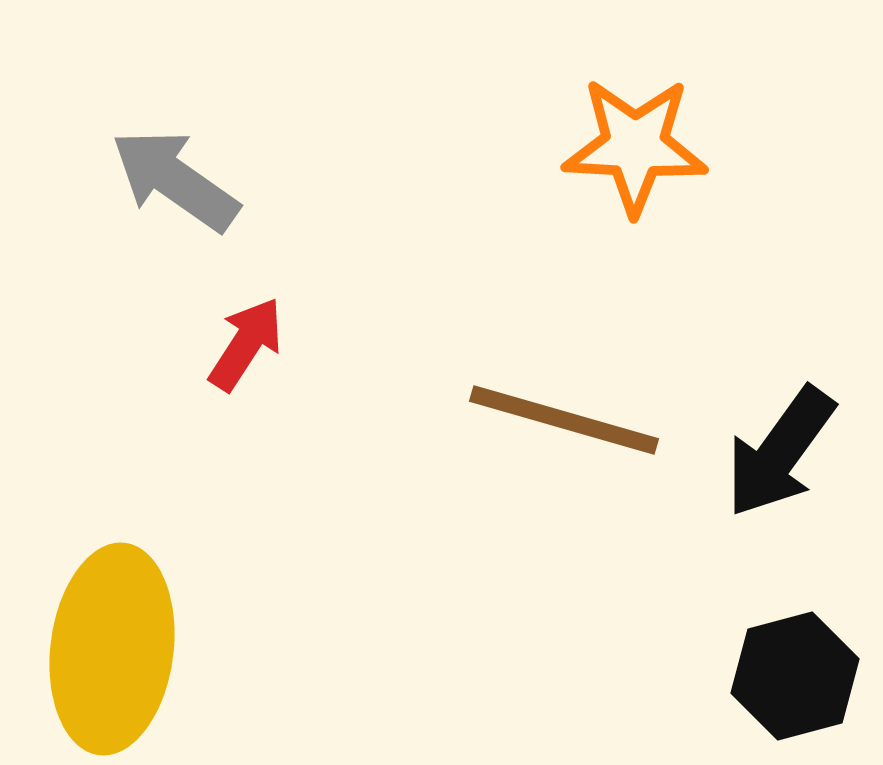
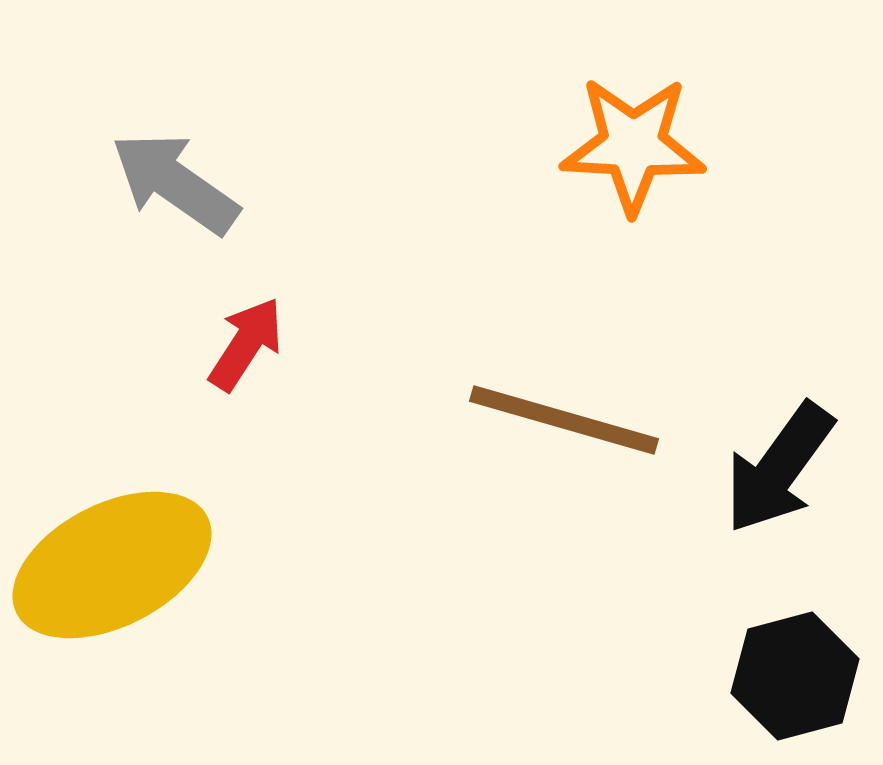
orange star: moved 2 px left, 1 px up
gray arrow: moved 3 px down
black arrow: moved 1 px left, 16 px down
yellow ellipse: moved 84 px up; rotated 56 degrees clockwise
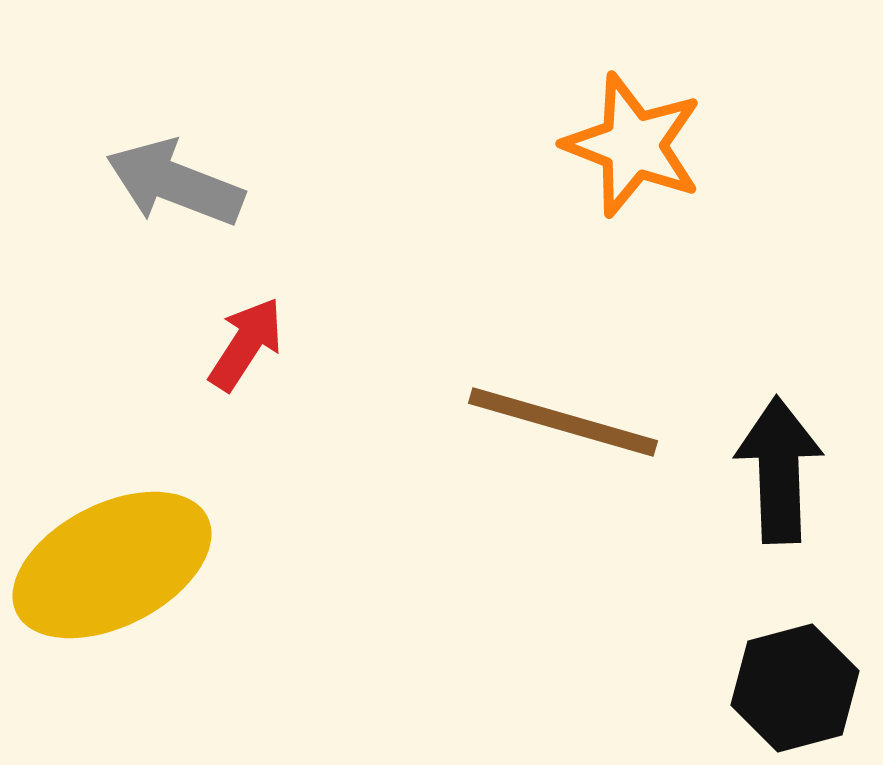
orange star: rotated 18 degrees clockwise
gray arrow: rotated 14 degrees counterclockwise
brown line: moved 1 px left, 2 px down
black arrow: moved 2 px down; rotated 142 degrees clockwise
black hexagon: moved 12 px down
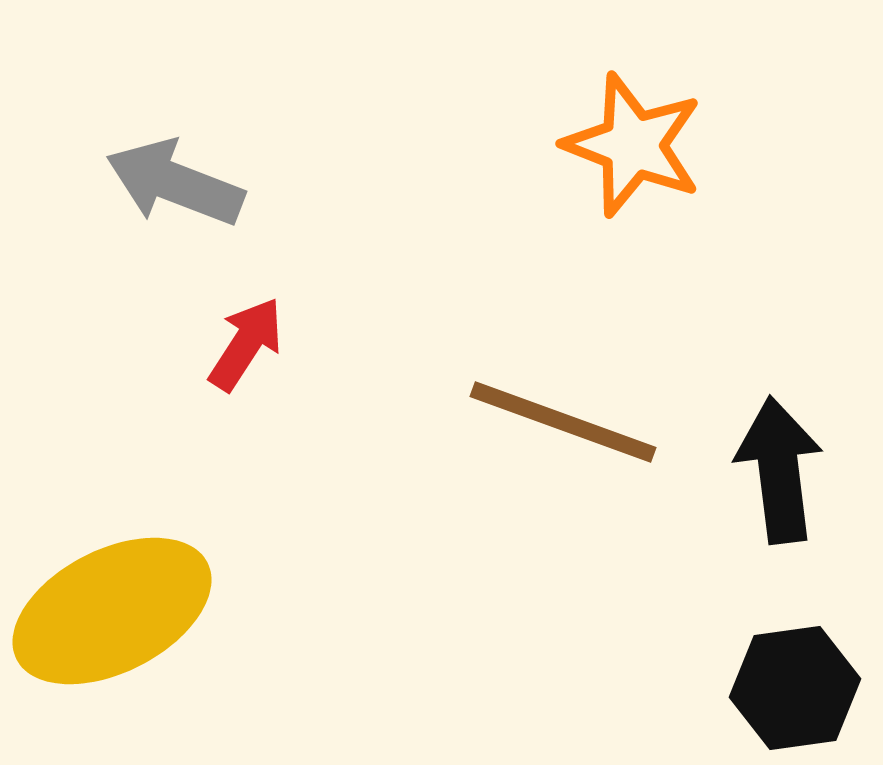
brown line: rotated 4 degrees clockwise
black arrow: rotated 5 degrees counterclockwise
yellow ellipse: moved 46 px down
black hexagon: rotated 7 degrees clockwise
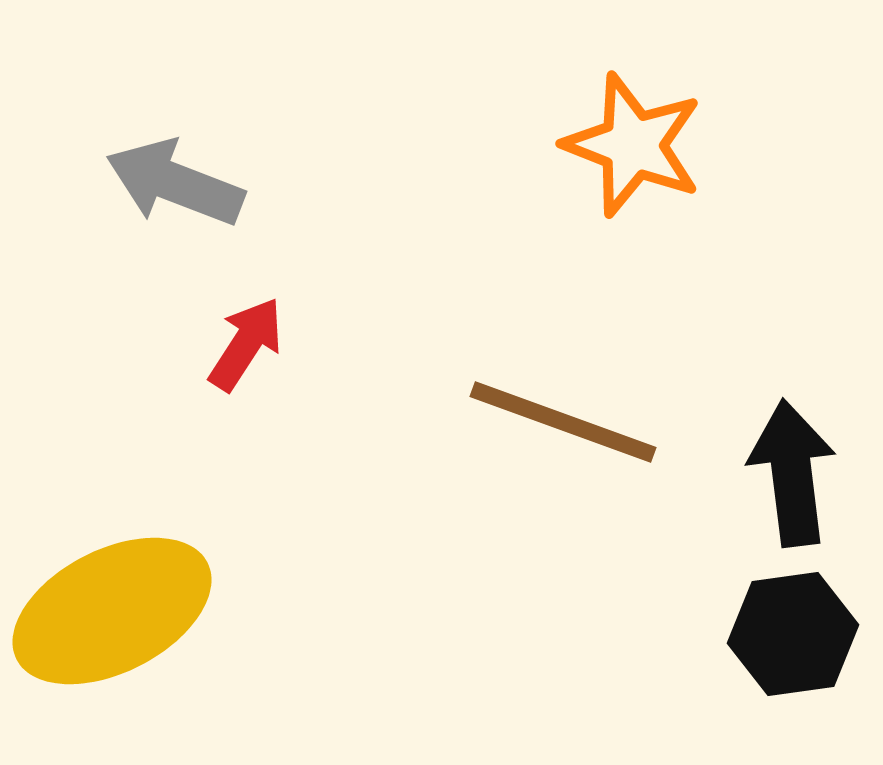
black arrow: moved 13 px right, 3 px down
black hexagon: moved 2 px left, 54 px up
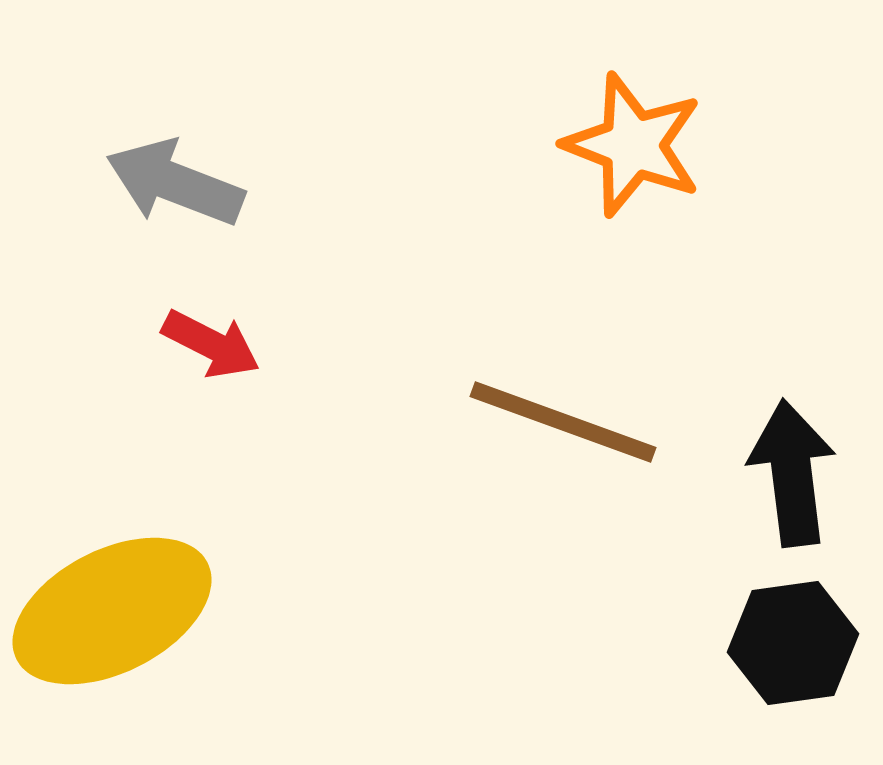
red arrow: moved 35 px left; rotated 84 degrees clockwise
black hexagon: moved 9 px down
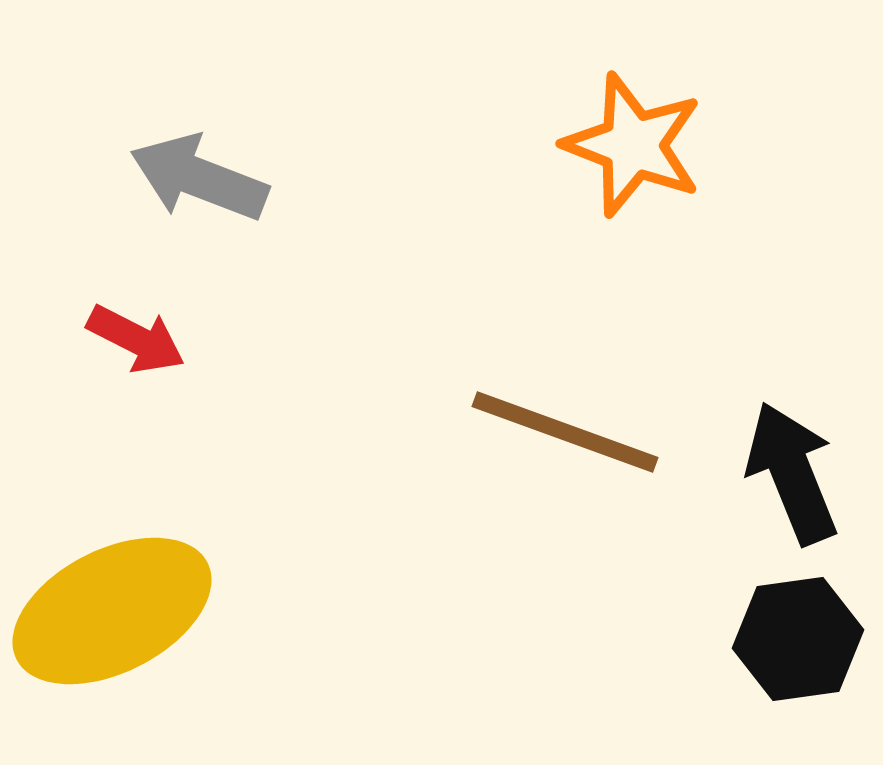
gray arrow: moved 24 px right, 5 px up
red arrow: moved 75 px left, 5 px up
brown line: moved 2 px right, 10 px down
black arrow: rotated 15 degrees counterclockwise
black hexagon: moved 5 px right, 4 px up
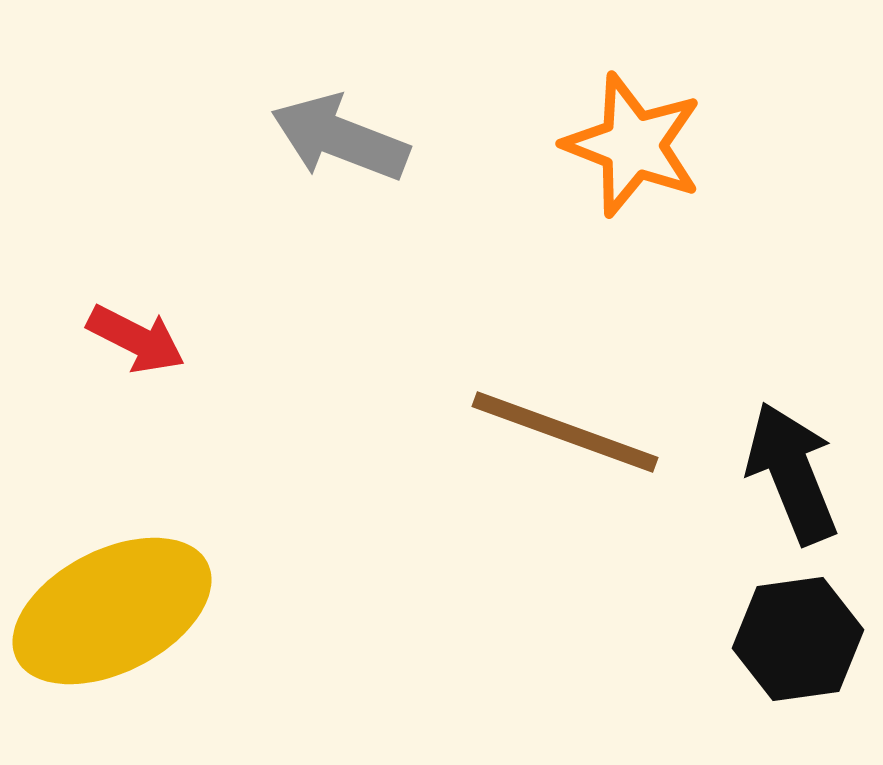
gray arrow: moved 141 px right, 40 px up
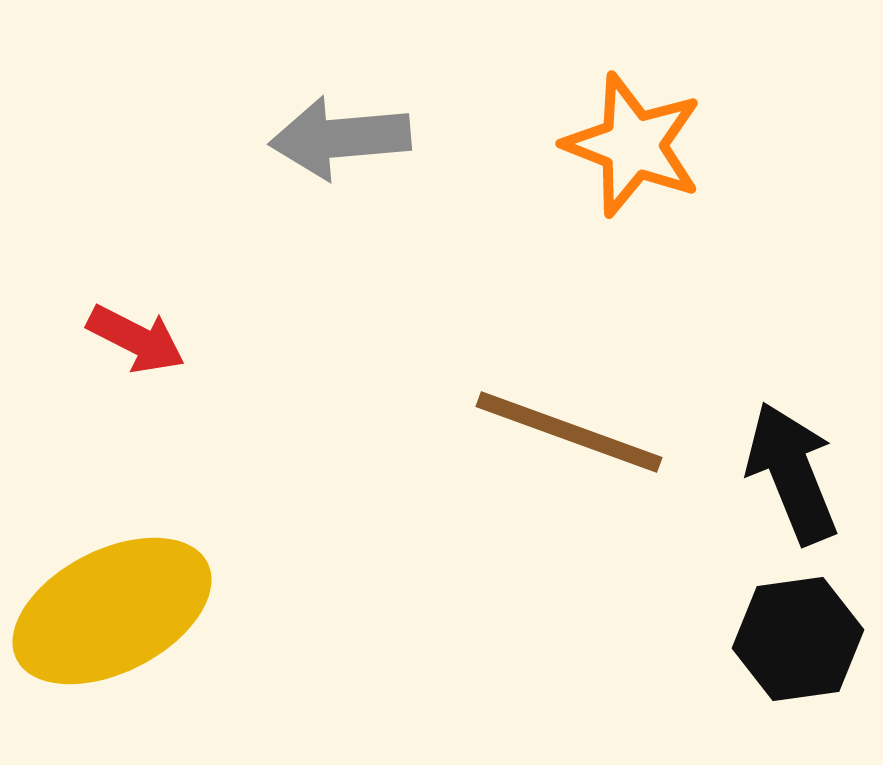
gray arrow: rotated 26 degrees counterclockwise
brown line: moved 4 px right
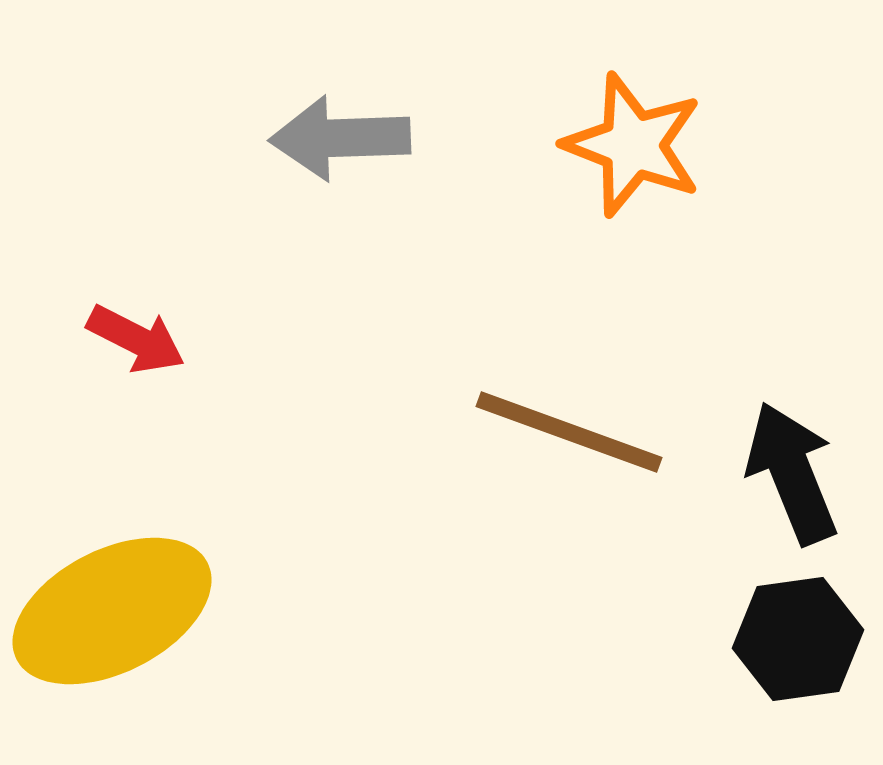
gray arrow: rotated 3 degrees clockwise
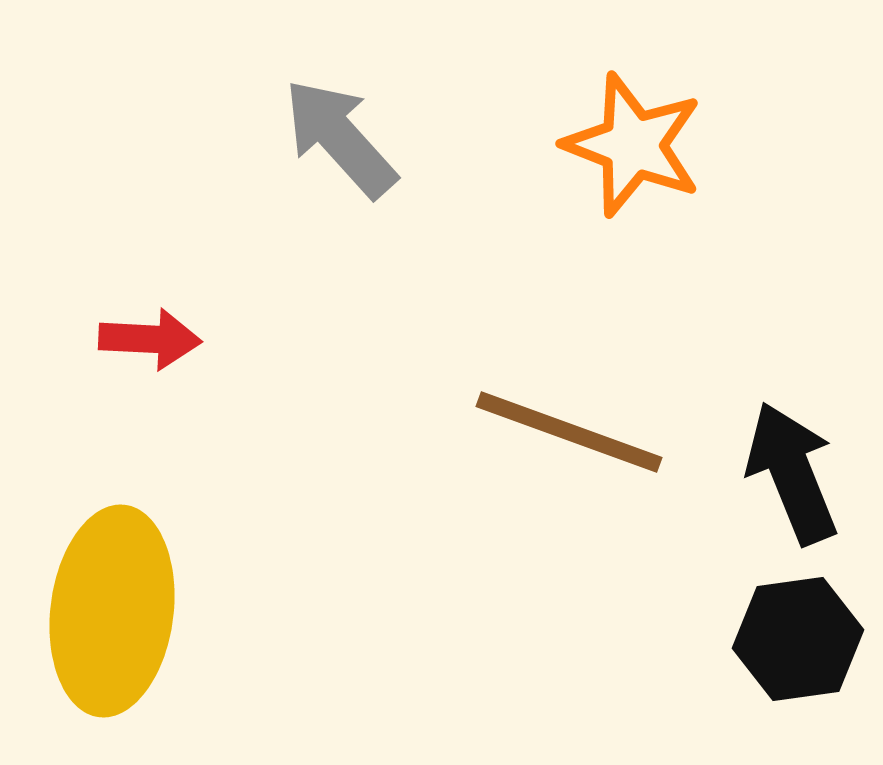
gray arrow: rotated 50 degrees clockwise
red arrow: moved 14 px right; rotated 24 degrees counterclockwise
yellow ellipse: rotated 56 degrees counterclockwise
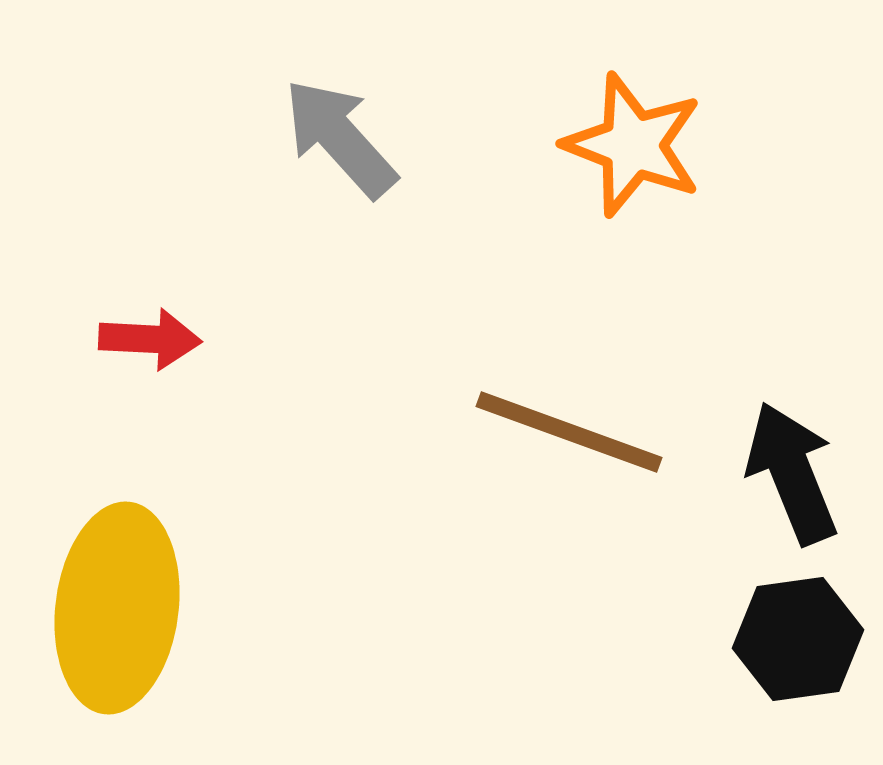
yellow ellipse: moved 5 px right, 3 px up
